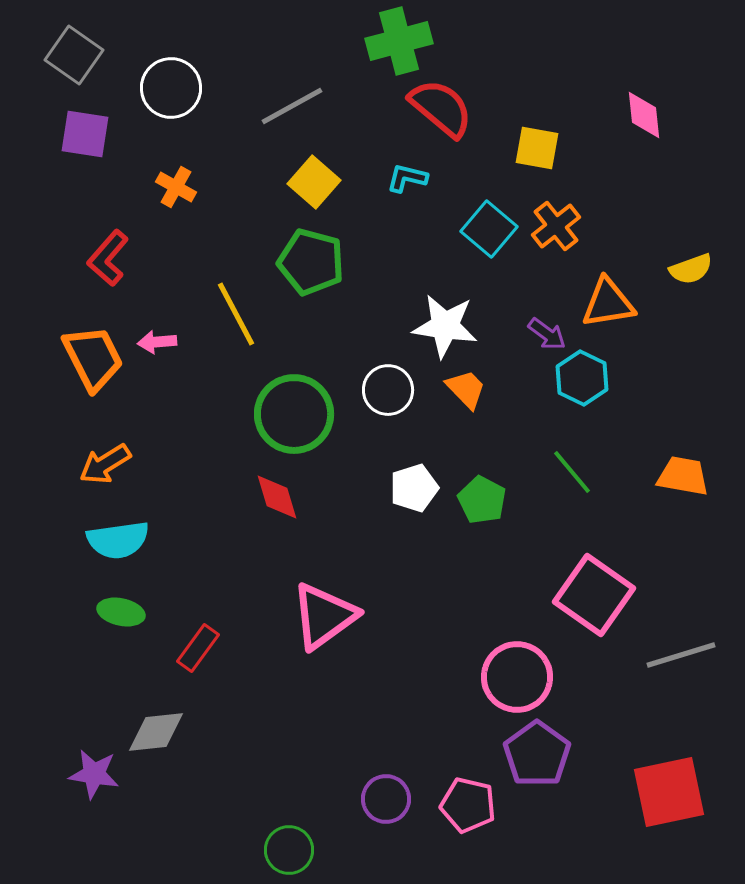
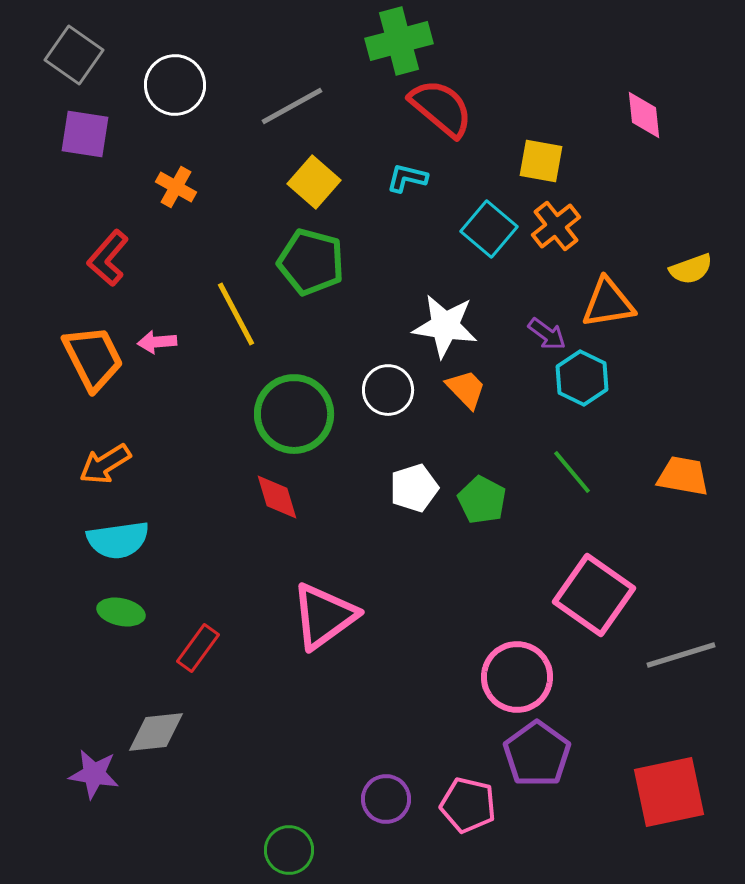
white circle at (171, 88): moved 4 px right, 3 px up
yellow square at (537, 148): moved 4 px right, 13 px down
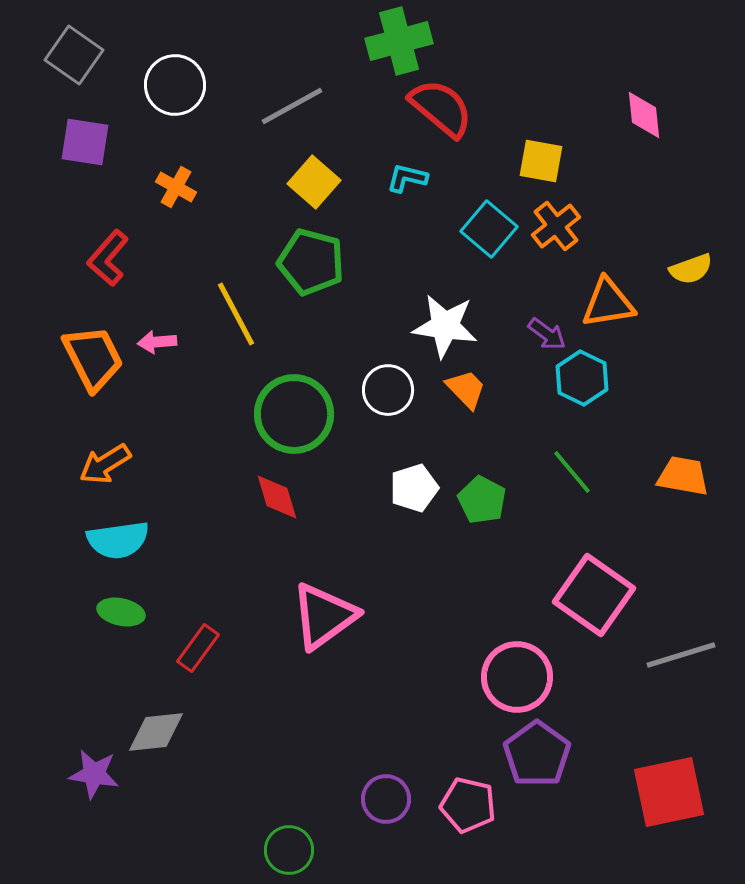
purple square at (85, 134): moved 8 px down
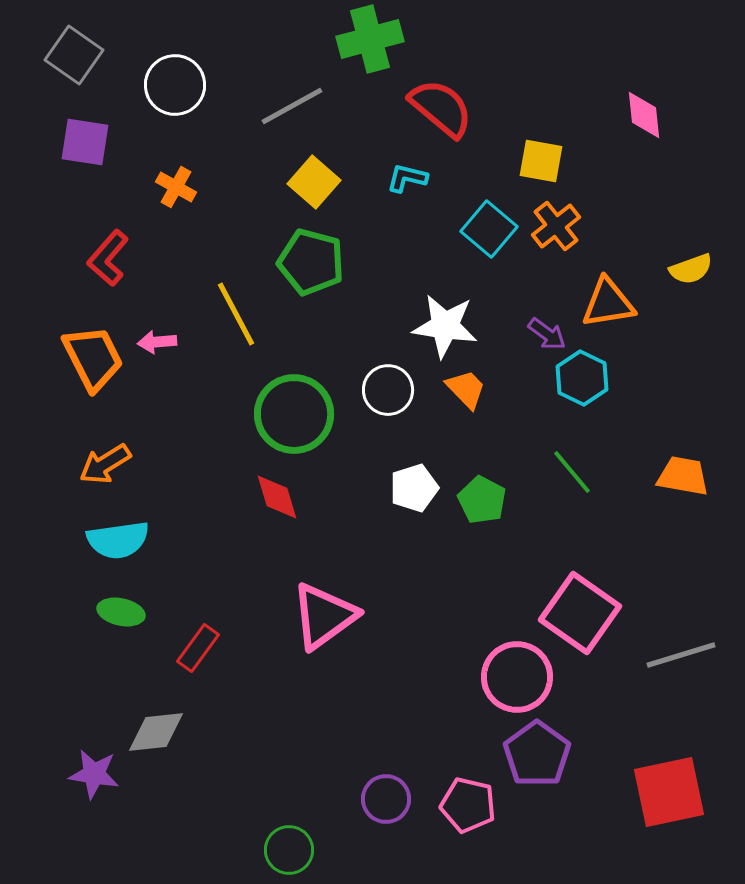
green cross at (399, 41): moved 29 px left, 2 px up
pink square at (594, 595): moved 14 px left, 18 px down
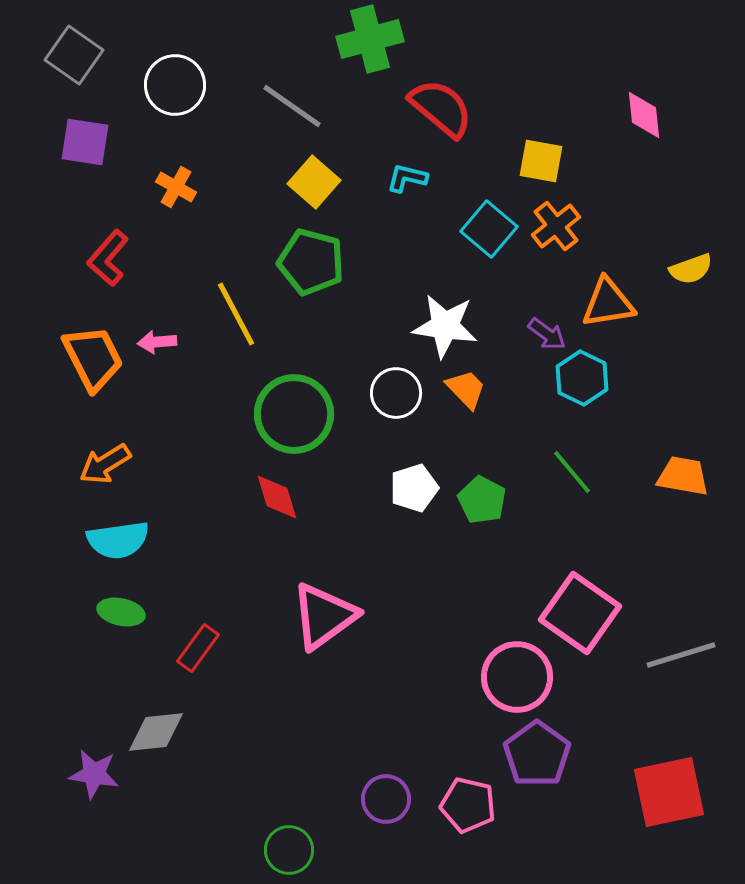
gray line at (292, 106): rotated 64 degrees clockwise
white circle at (388, 390): moved 8 px right, 3 px down
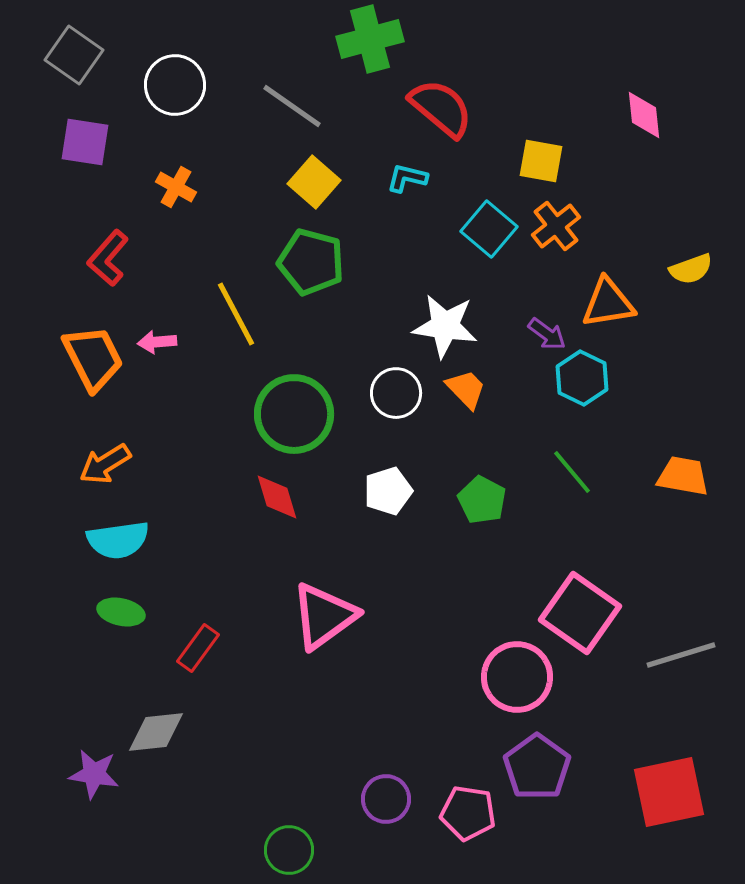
white pentagon at (414, 488): moved 26 px left, 3 px down
purple pentagon at (537, 754): moved 13 px down
pink pentagon at (468, 805): moved 8 px down; rotated 4 degrees counterclockwise
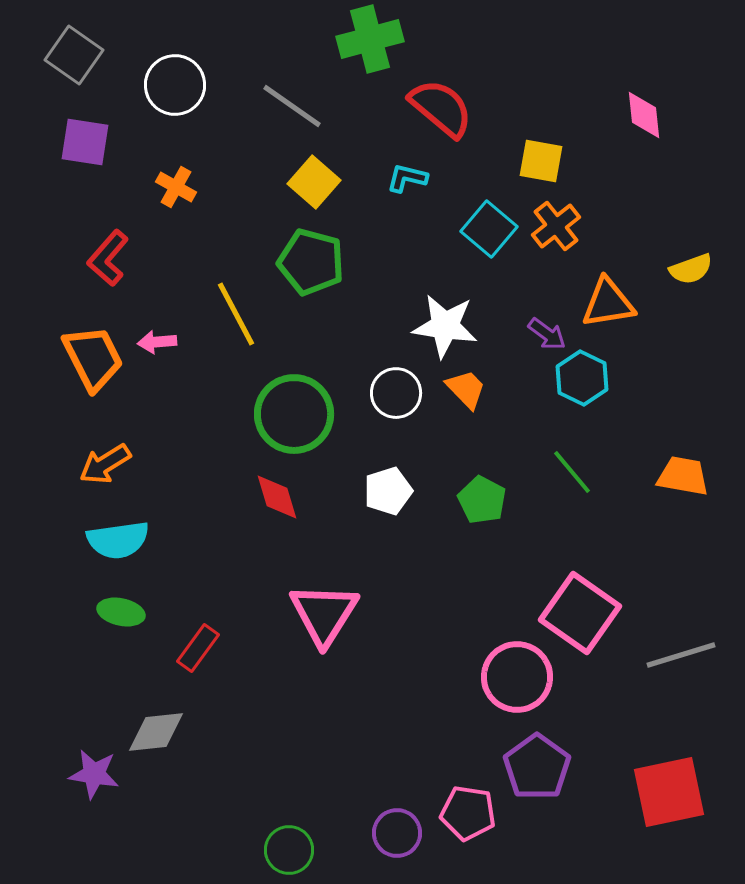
pink triangle at (324, 616): moved 2 px up; rotated 22 degrees counterclockwise
purple circle at (386, 799): moved 11 px right, 34 px down
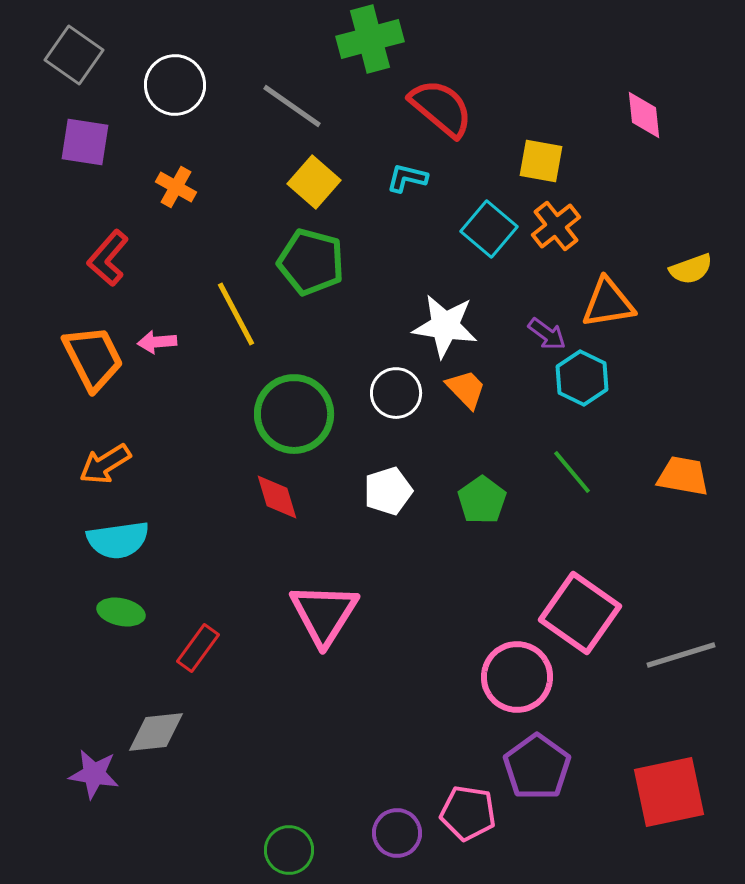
green pentagon at (482, 500): rotated 9 degrees clockwise
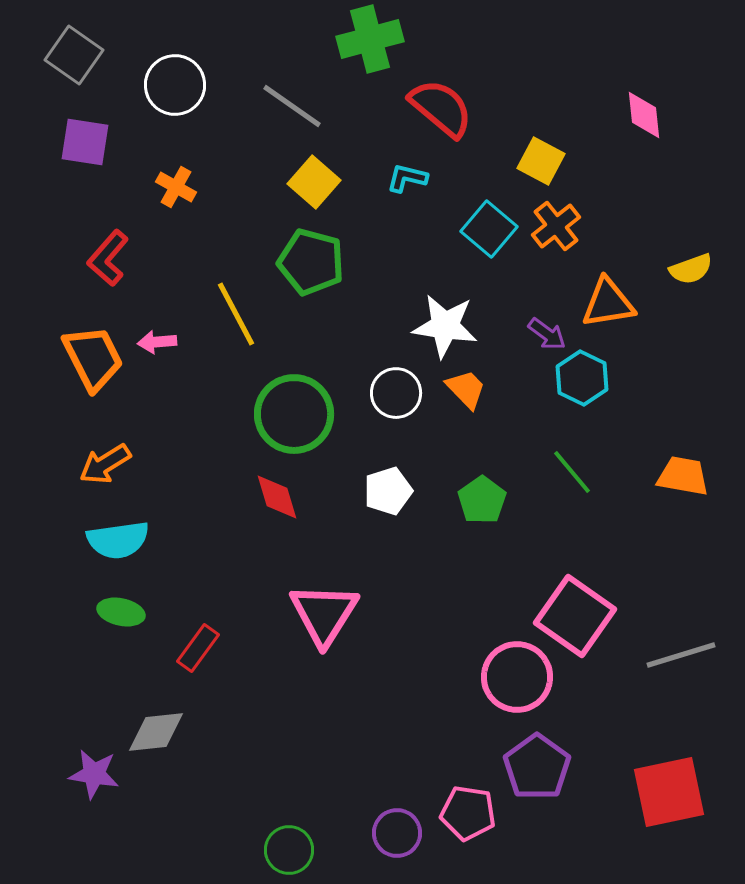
yellow square at (541, 161): rotated 18 degrees clockwise
pink square at (580, 613): moved 5 px left, 3 px down
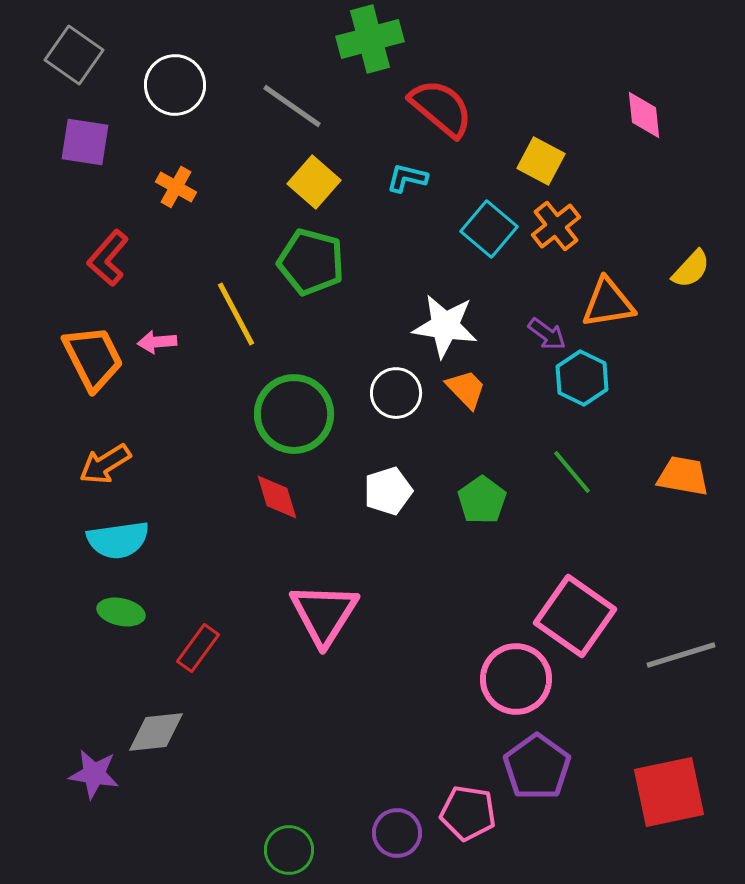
yellow semicircle at (691, 269): rotated 27 degrees counterclockwise
pink circle at (517, 677): moved 1 px left, 2 px down
